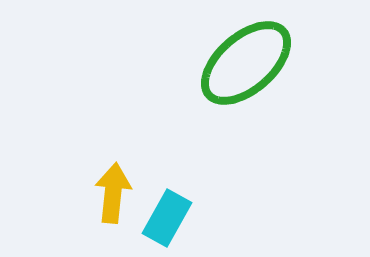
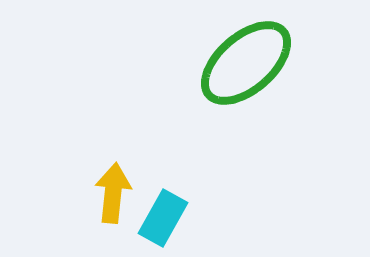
cyan rectangle: moved 4 px left
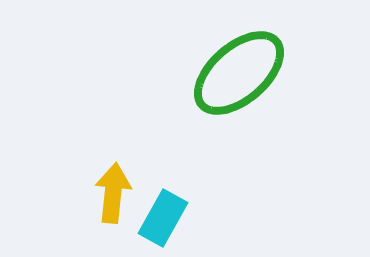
green ellipse: moved 7 px left, 10 px down
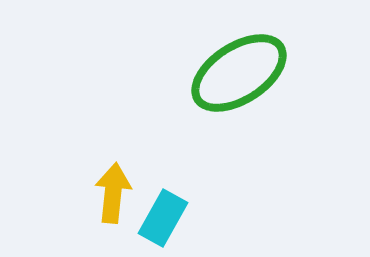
green ellipse: rotated 8 degrees clockwise
